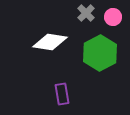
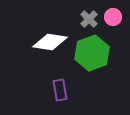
gray cross: moved 3 px right, 6 px down
green hexagon: moved 8 px left; rotated 8 degrees clockwise
purple rectangle: moved 2 px left, 4 px up
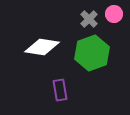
pink circle: moved 1 px right, 3 px up
white diamond: moved 8 px left, 5 px down
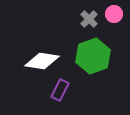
white diamond: moved 14 px down
green hexagon: moved 1 px right, 3 px down
purple rectangle: rotated 35 degrees clockwise
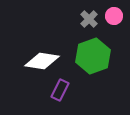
pink circle: moved 2 px down
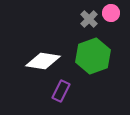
pink circle: moved 3 px left, 3 px up
white diamond: moved 1 px right
purple rectangle: moved 1 px right, 1 px down
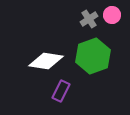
pink circle: moved 1 px right, 2 px down
gray cross: rotated 12 degrees clockwise
white diamond: moved 3 px right
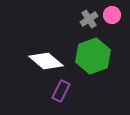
white diamond: rotated 32 degrees clockwise
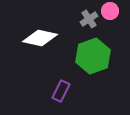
pink circle: moved 2 px left, 4 px up
white diamond: moved 6 px left, 23 px up; rotated 28 degrees counterclockwise
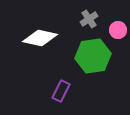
pink circle: moved 8 px right, 19 px down
green hexagon: rotated 12 degrees clockwise
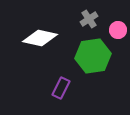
purple rectangle: moved 3 px up
